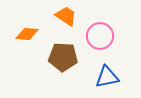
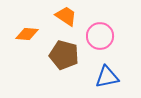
brown pentagon: moved 1 px right, 2 px up; rotated 12 degrees clockwise
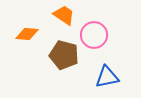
orange trapezoid: moved 2 px left, 1 px up
pink circle: moved 6 px left, 1 px up
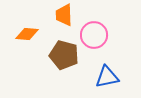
orange trapezoid: rotated 125 degrees counterclockwise
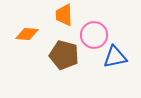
blue triangle: moved 8 px right, 20 px up
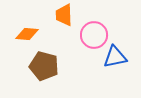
brown pentagon: moved 20 px left, 11 px down
